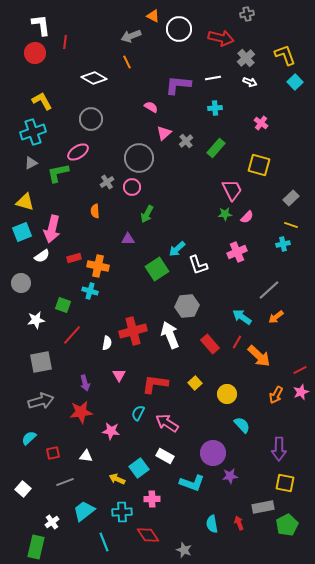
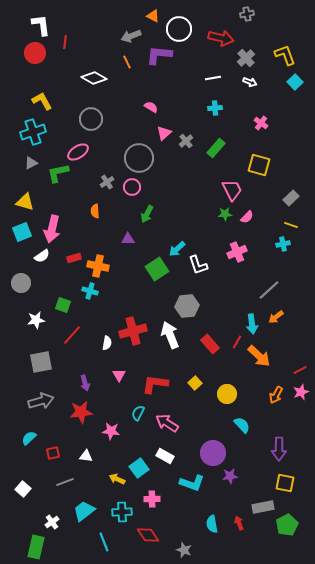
purple L-shape at (178, 85): moved 19 px left, 30 px up
cyan arrow at (242, 317): moved 10 px right, 7 px down; rotated 132 degrees counterclockwise
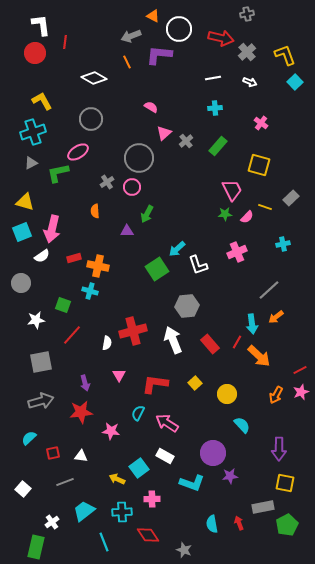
gray cross at (246, 58): moved 1 px right, 6 px up
green rectangle at (216, 148): moved 2 px right, 2 px up
yellow line at (291, 225): moved 26 px left, 18 px up
purple triangle at (128, 239): moved 1 px left, 8 px up
white arrow at (170, 335): moved 3 px right, 5 px down
white triangle at (86, 456): moved 5 px left
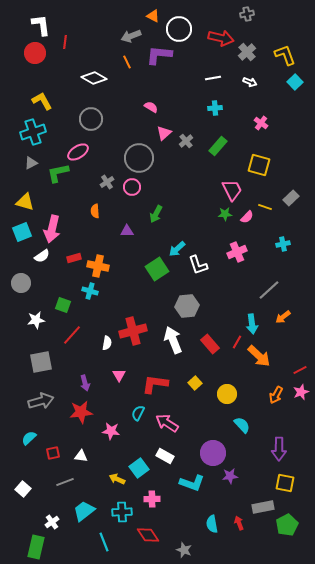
green arrow at (147, 214): moved 9 px right
orange arrow at (276, 317): moved 7 px right
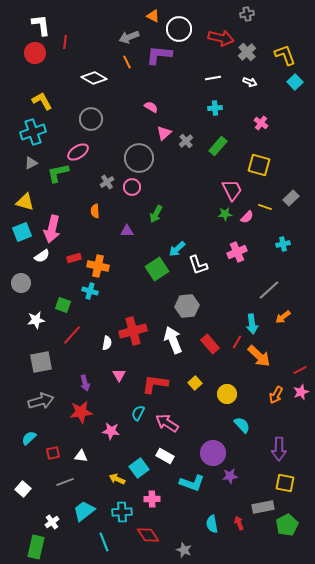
gray arrow at (131, 36): moved 2 px left, 1 px down
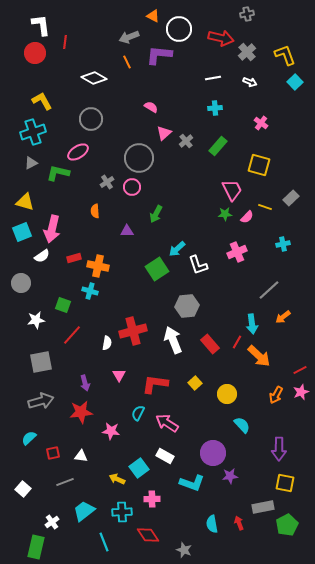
green L-shape at (58, 173): rotated 25 degrees clockwise
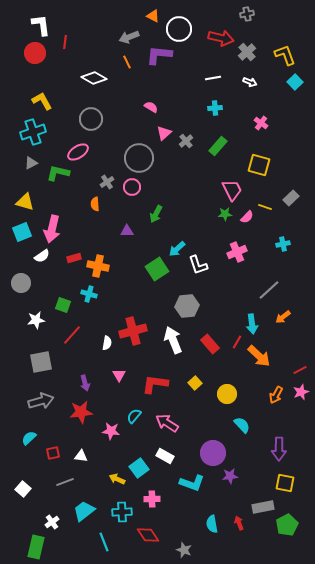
orange semicircle at (95, 211): moved 7 px up
cyan cross at (90, 291): moved 1 px left, 3 px down
cyan semicircle at (138, 413): moved 4 px left, 3 px down; rotated 14 degrees clockwise
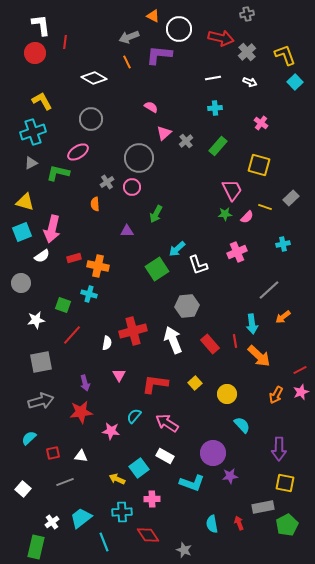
red line at (237, 342): moved 2 px left, 1 px up; rotated 40 degrees counterclockwise
cyan trapezoid at (84, 511): moved 3 px left, 7 px down
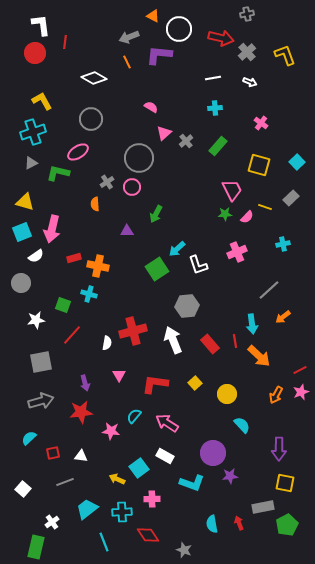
cyan square at (295, 82): moved 2 px right, 80 px down
white semicircle at (42, 256): moved 6 px left
cyan trapezoid at (81, 518): moved 6 px right, 9 px up
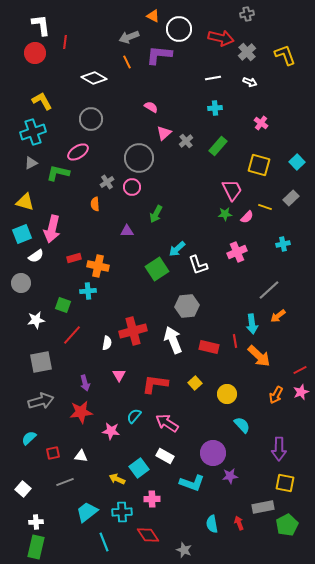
cyan square at (22, 232): moved 2 px down
cyan cross at (89, 294): moved 1 px left, 3 px up; rotated 21 degrees counterclockwise
orange arrow at (283, 317): moved 5 px left, 1 px up
red rectangle at (210, 344): moved 1 px left, 3 px down; rotated 36 degrees counterclockwise
cyan trapezoid at (87, 509): moved 3 px down
white cross at (52, 522): moved 16 px left; rotated 32 degrees clockwise
